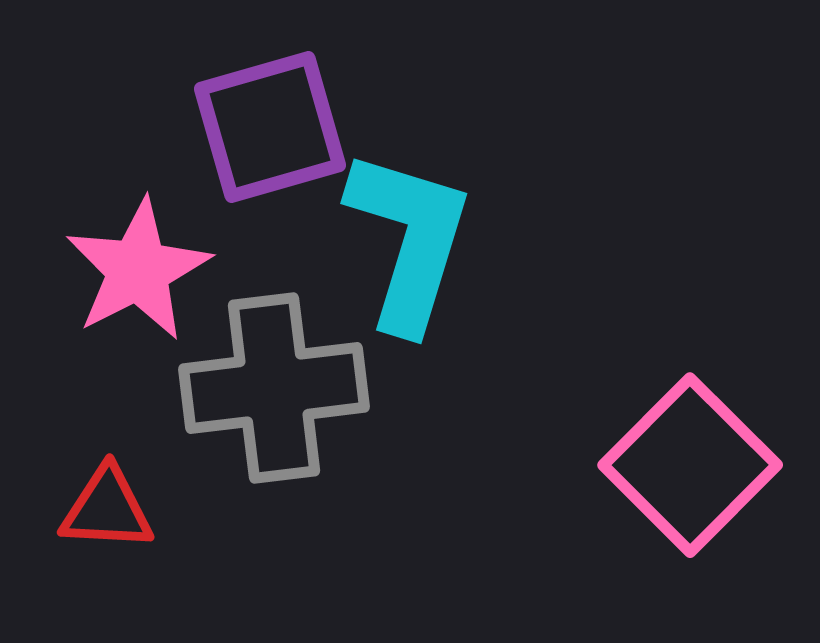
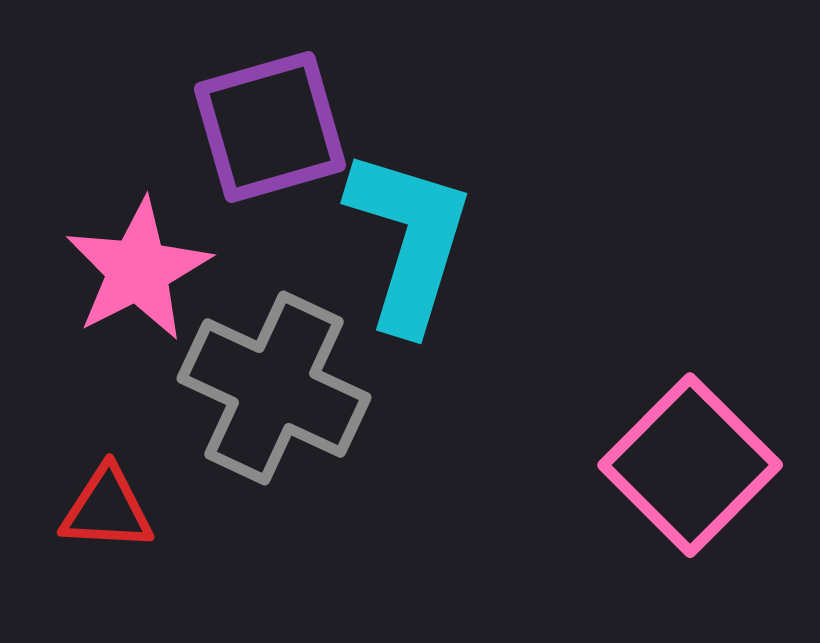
gray cross: rotated 32 degrees clockwise
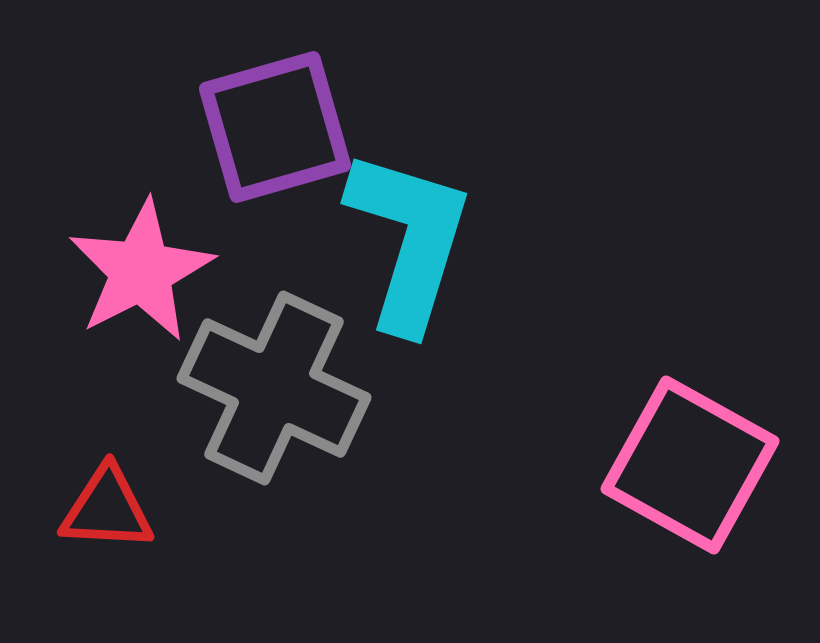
purple square: moved 5 px right
pink star: moved 3 px right, 1 px down
pink square: rotated 16 degrees counterclockwise
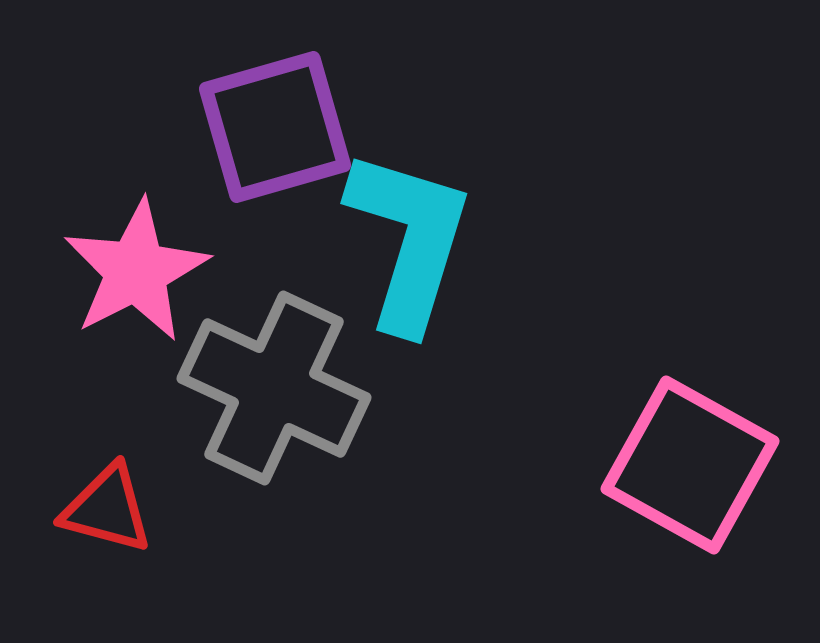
pink star: moved 5 px left
red triangle: rotated 12 degrees clockwise
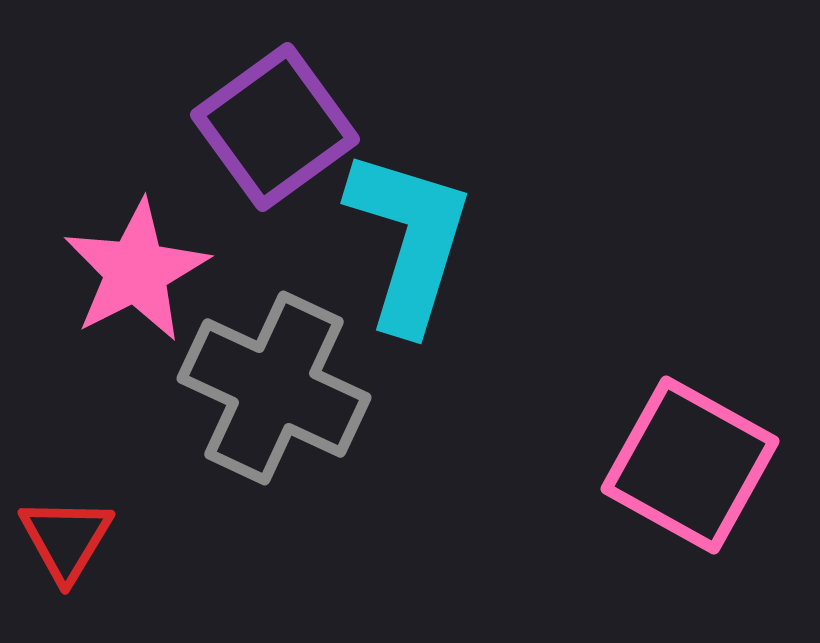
purple square: rotated 20 degrees counterclockwise
red triangle: moved 41 px left, 30 px down; rotated 46 degrees clockwise
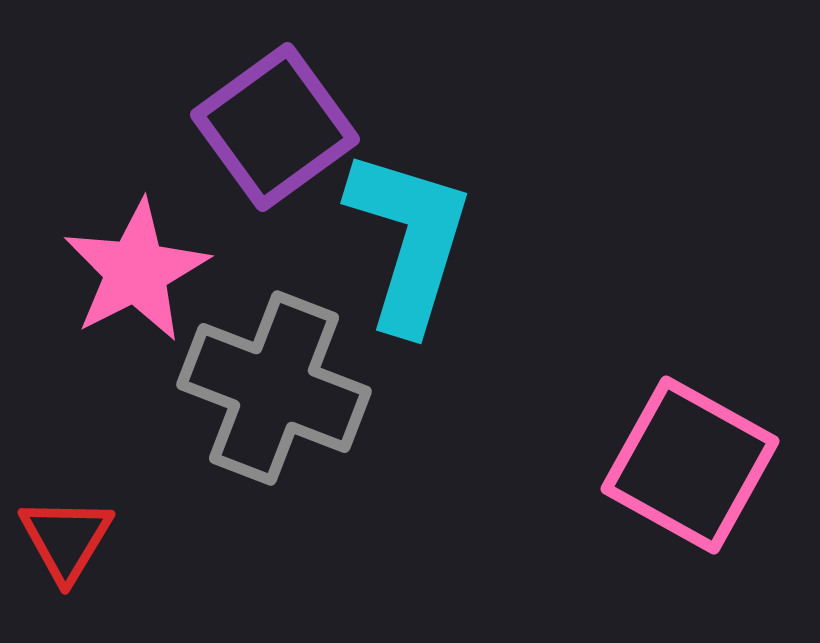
gray cross: rotated 4 degrees counterclockwise
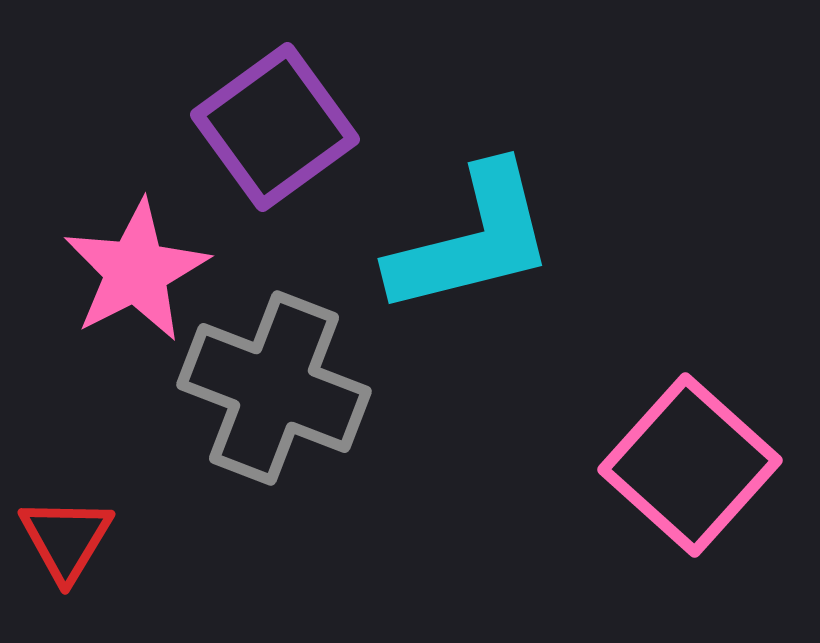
cyan L-shape: moved 63 px right; rotated 59 degrees clockwise
pink square: rotated 13 degrees clockwise
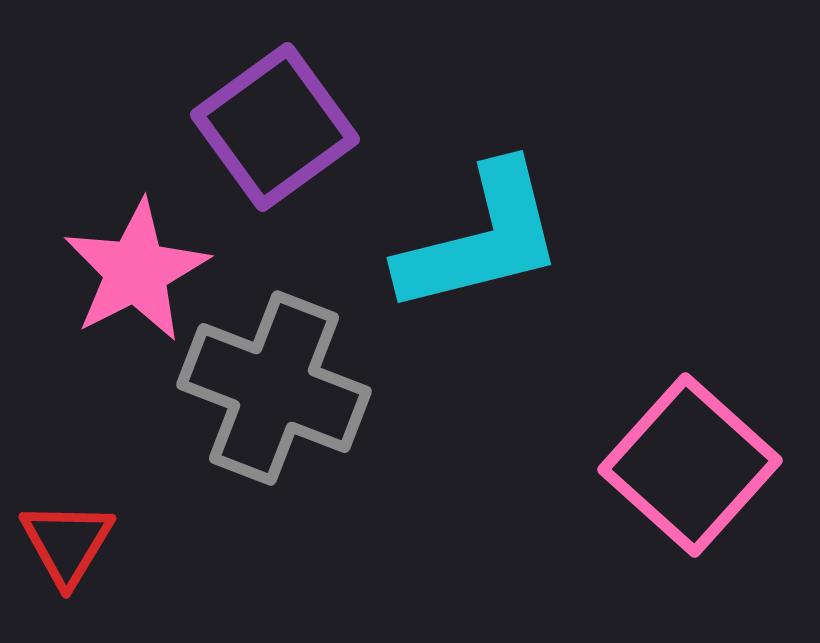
cyan L-shape: moved 9 px right, 1 px up
red triangle: moved 1 px right, 4 px down
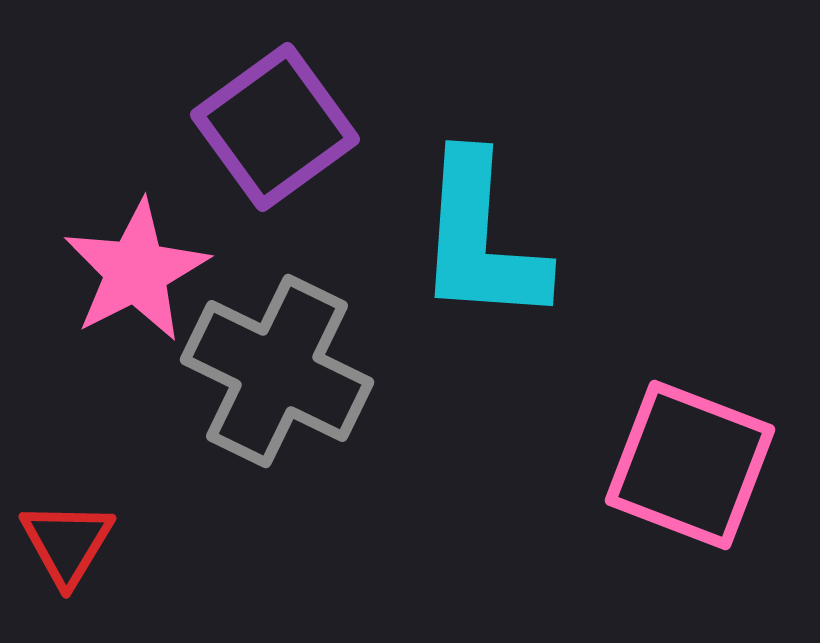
cyan L-shape: rotated 108 degrees clockwise
gray cross: moved 3 px right, 17 px up; rotated 5 degrees clockwise
pink square: rotated 21 degrees counterclockwise
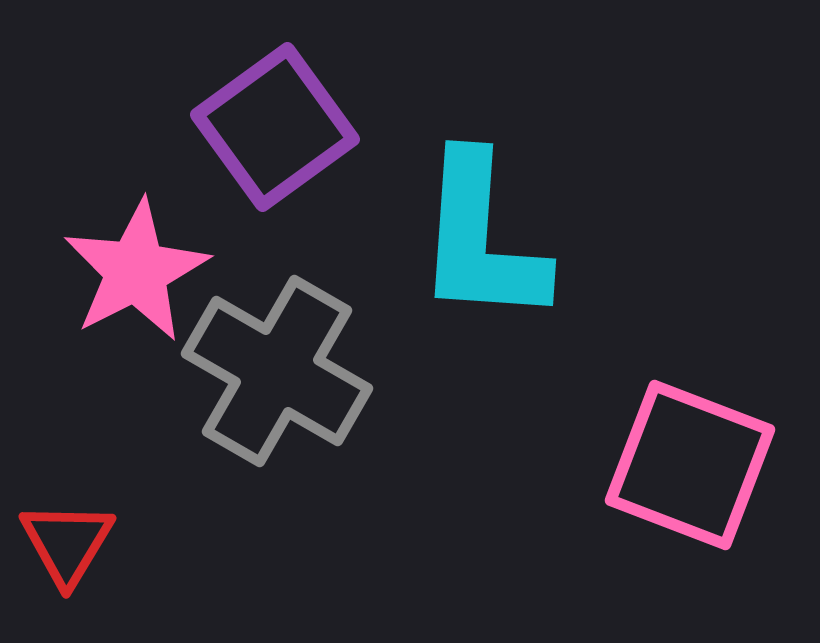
gray cross: rotated 4 degrees clockwise
